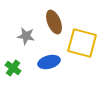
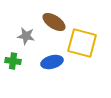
brown ellipse: rotated 35 degrees counterclockwise
blue ellipse: moved 3 px right
green cross: moved 7 px up; rotated 28 degrees counterclockwise
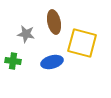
brown ellipse: rotated 45 degrees clockwise
gray star: moved 2 px up
